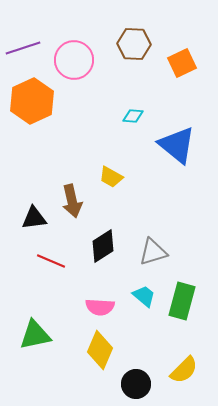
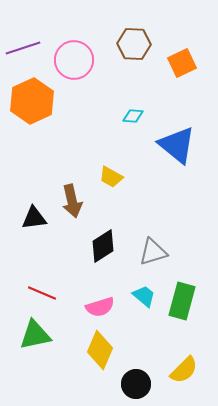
red line: moved 9 px left, 32 px down
pink semicircle: rotated 20 degrees counterclockwise
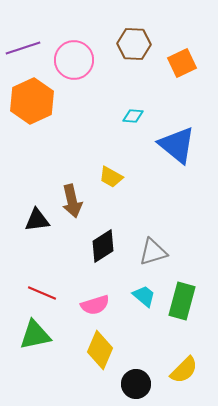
black triangle: moved 3 px right, 2 px down
pink semicircle: moved 5 px left, 2 px up
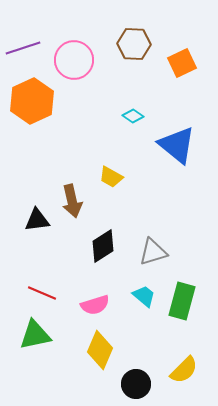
cyan diamond: rotated 30 degrees clockwise
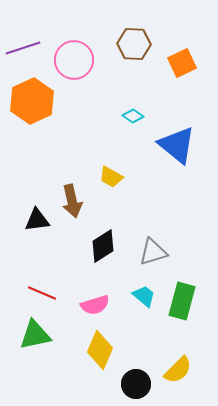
yellow semicircle: moved 6 px left
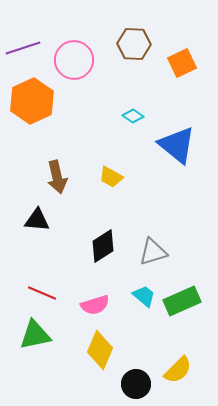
brown arrow: moved 15 px left, 24 px up
black triangle: rotated 12 degrees clockwise
green rectangle: rotated 51 degrees clockwise
